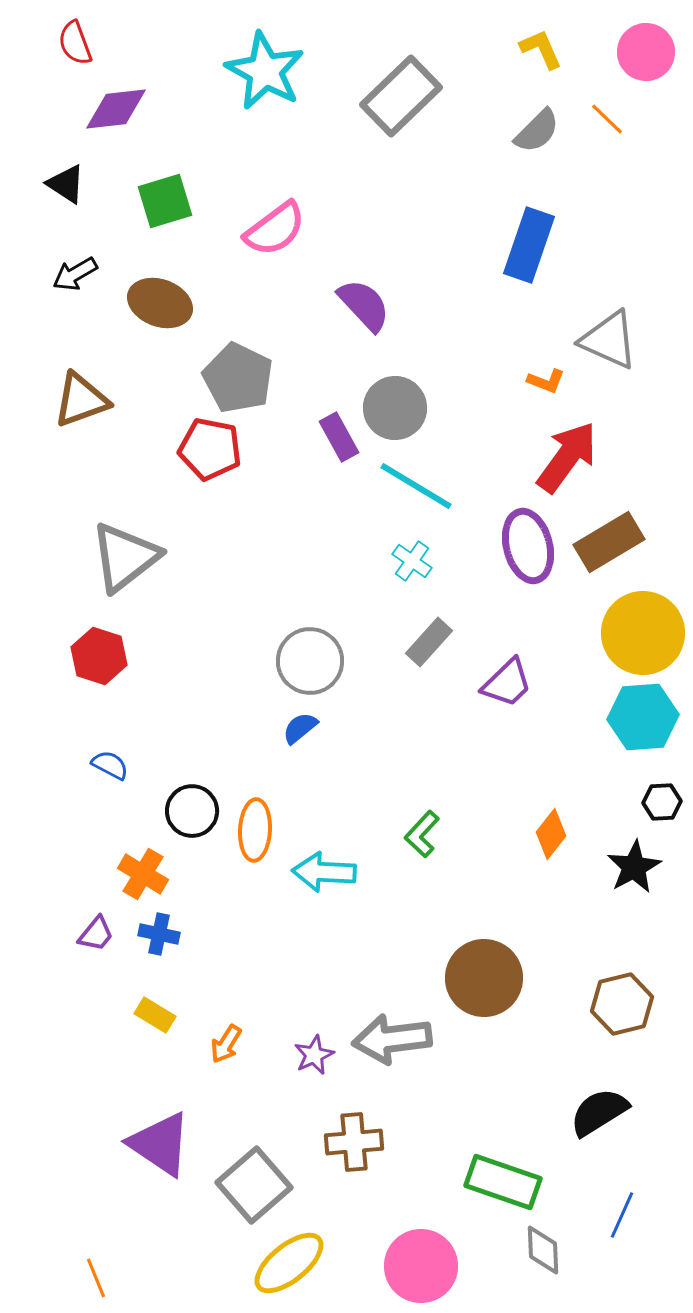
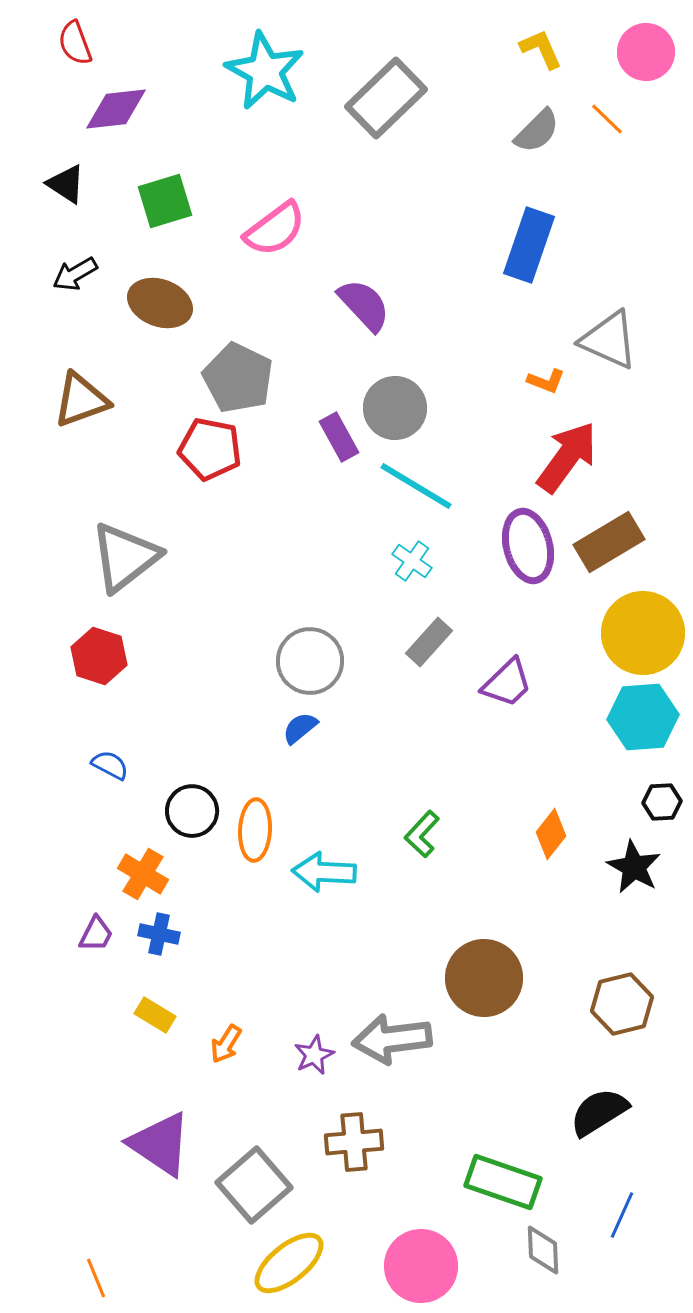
gray rectangle at (401, 96): moved 15 px left, 2 px down
black star at (634, 867): rotated 14 degrees counterclockwise
purple trapezoid at (96, 934): rotated 12 degrees counterclockwise
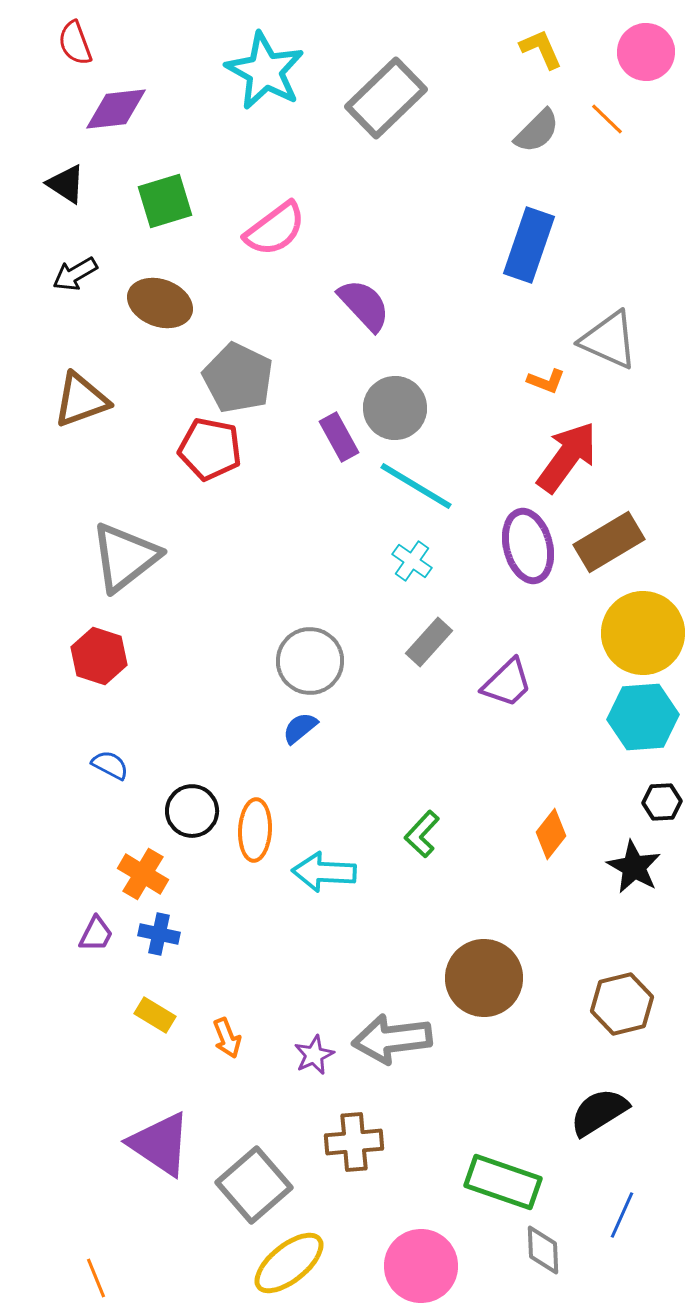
orange arrow at (226, 1044): moved 1 px right, 6 px up; rotated 54 degrees counterclockwise
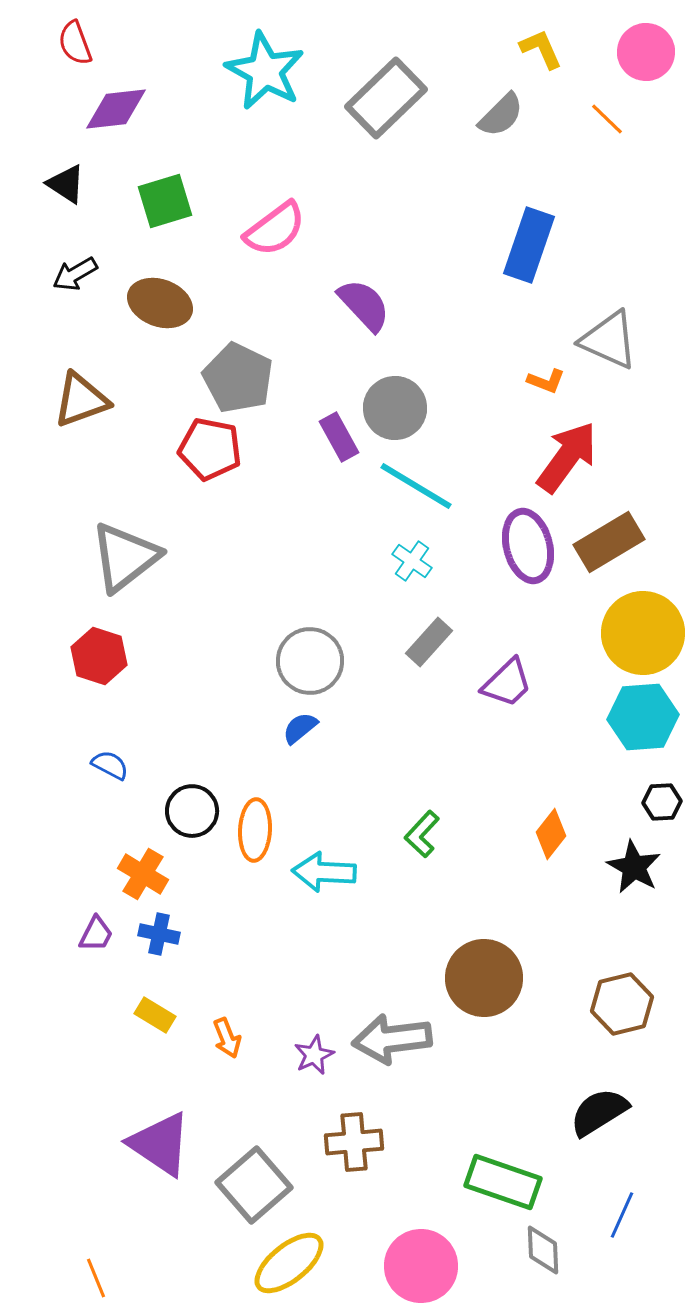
gray semicircle at (537, 131): moved 36 px left, 16 px up
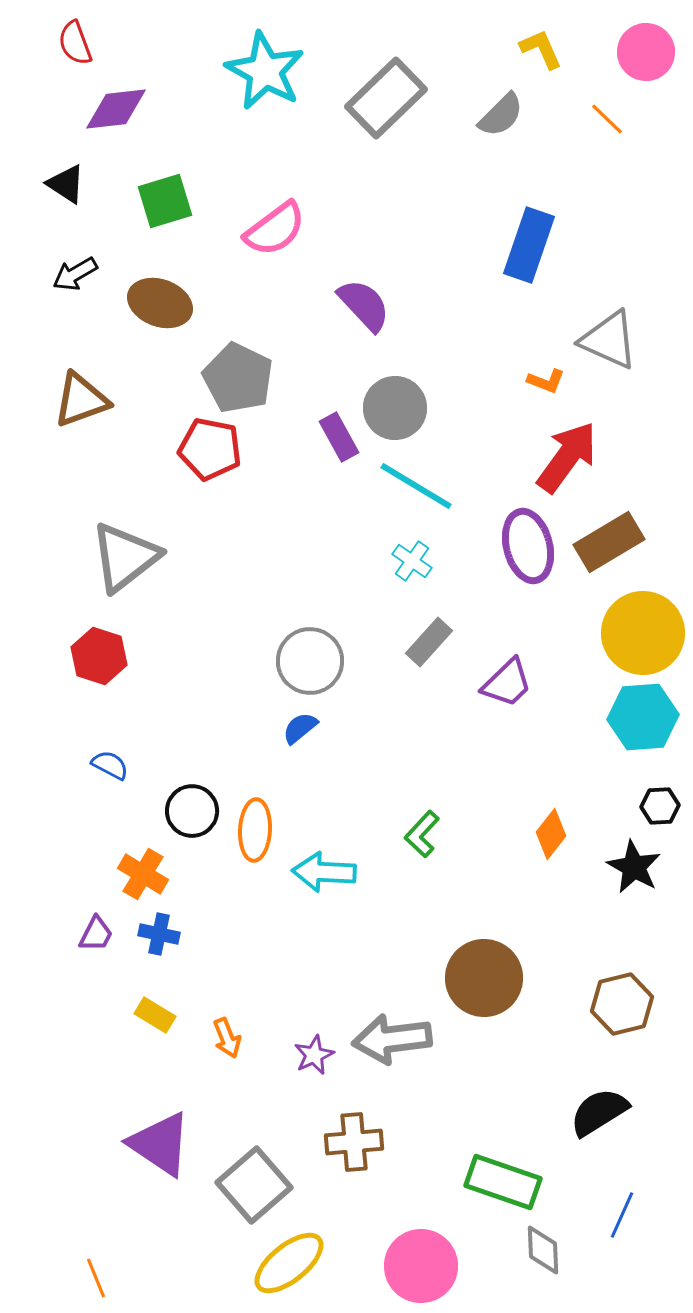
black hexagon at (662, 802): moved 2 px left, 4 px down
